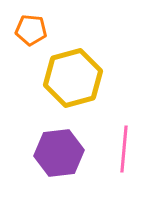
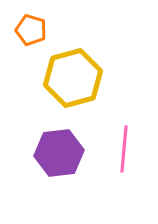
orange pentagon: rotated 12 degrees clockwise
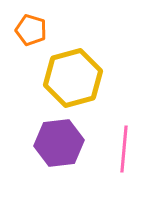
purple hexagon: moved 10 px up
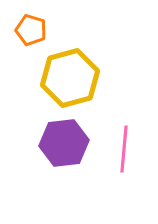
yellow hexagon: moved 3 px left
purple hexagon: moved 5 px right
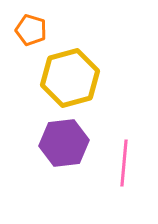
pink line: moved 14 px down
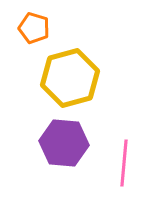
orange pentagon: moved 3 px right, 2 px up
purple hexagon: rotated 12 degrees clockwise
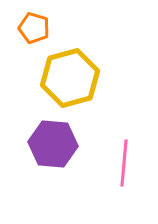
purple hexagon: moved 11 px left, 1 px down
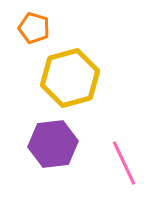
purple hexagon: rotated 12 degrees counterclockwise
pink line: rotated 30 degrees counterclockwise
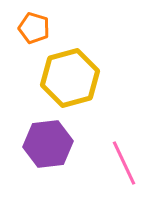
purple hexagon: moved 5 px left
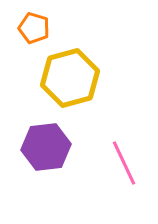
purple hexagon: moved 2 px left, 3 px down
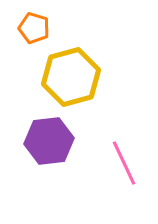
yellow hexagon: moved 1 px right, 1 px up
purple hexagon: moved 3 px right, 6 px up
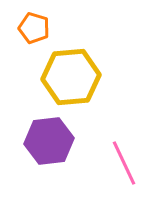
yellow hexagon: rotated 10 degrees clockwise
